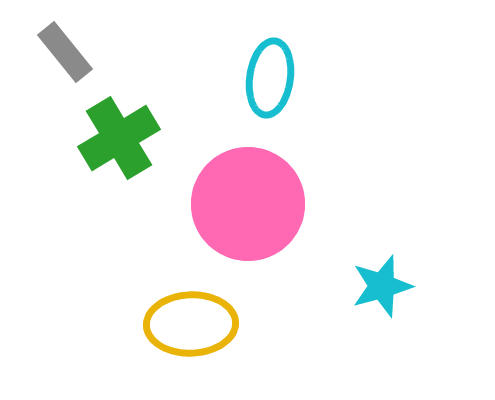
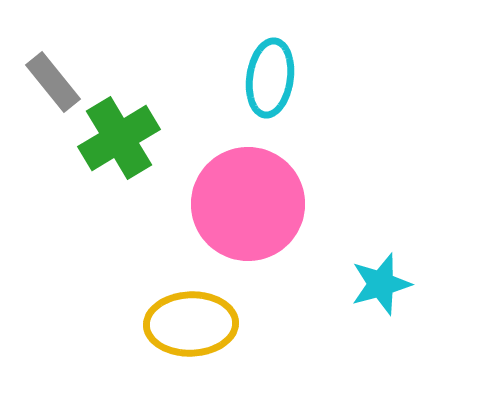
gray rectangle: moved 12 px left, 30 px down
cyan star: moved 1 px left, 2 px up
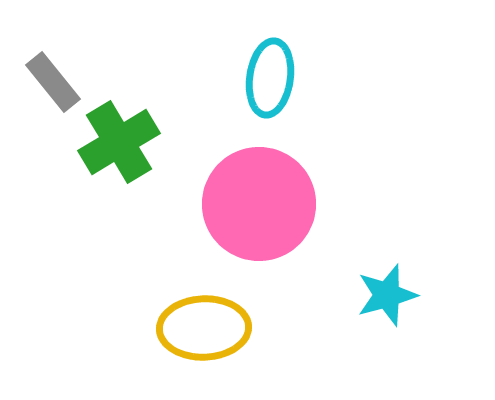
green cross: moved 4 px down
pink circle: moved 11 px right
cyan star: moved 6 px right, 11 px down
yellow ellipse: moved 13 px right, 4 px down
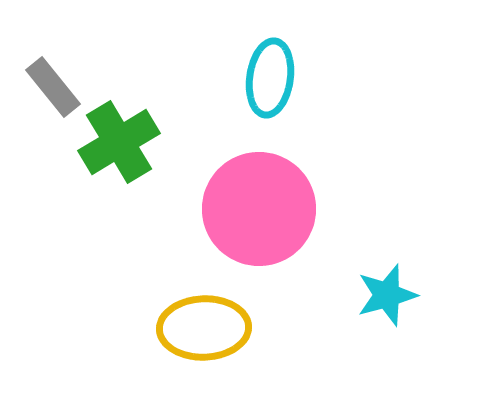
gray rectangle: moved 5 px down
pink circle: moved 5 px down
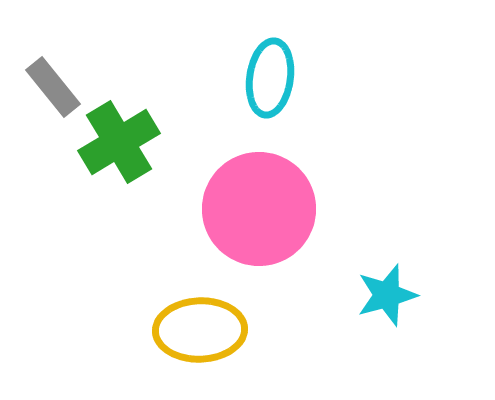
yellow ellipse: moved 4 px left, 2 px down
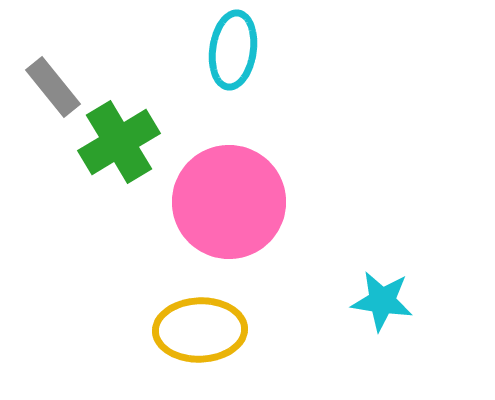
cyan ellipse: moved 37 px left, 28 px up
pink circle: moved 30 px left, 7 px up
cyan star: moved 5 px left, 6 px down; rotated 24 degrees clockwise
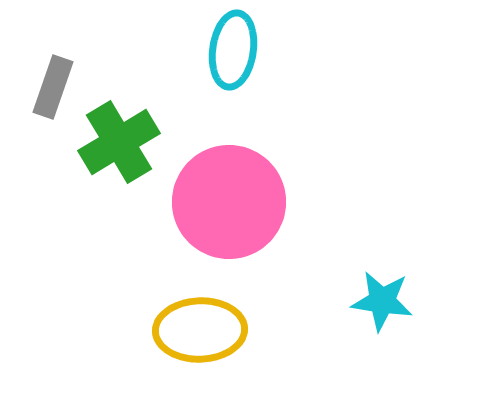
gray rectangle: rotated 58 degrees clockwise
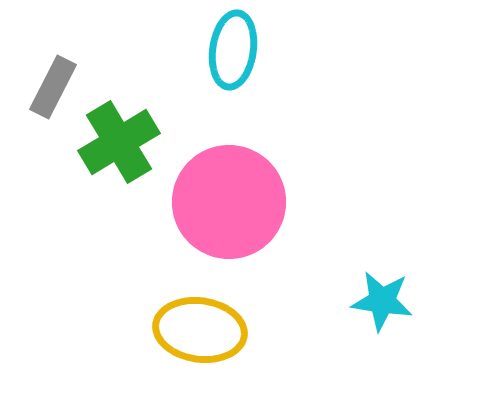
gray rectangle: rotated 8 degrees clockwise
yellow ellipse: rotated 10 degrees clockwise
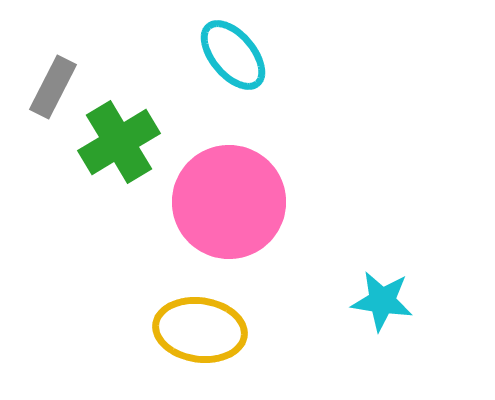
cyan ellipse: moved 5 px down; rotated 48 degrees counterclockwise
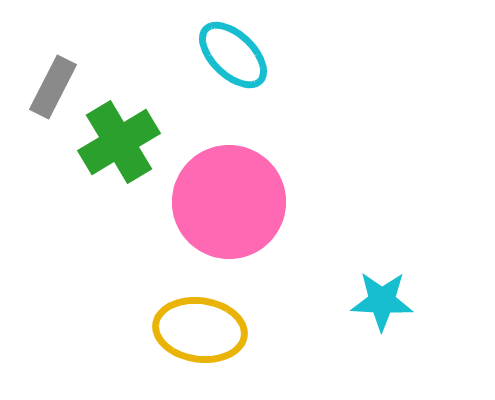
cyan ellipse: rotated 6 degrees counterclockwise
cyan star: rotated 6 degrees counterclockwise
